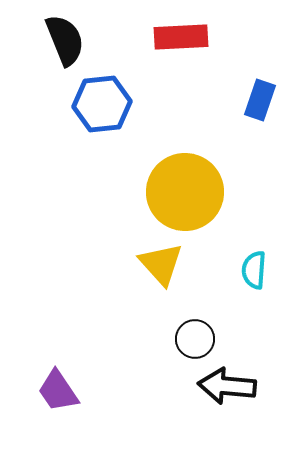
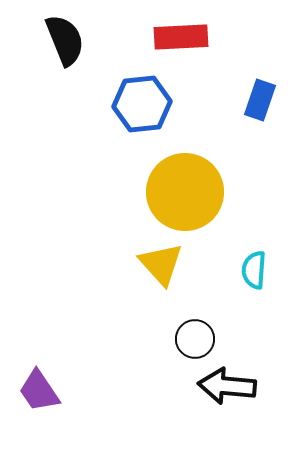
blue hexagon: moved 40 px right
purple trapezoid: moved 19 px left
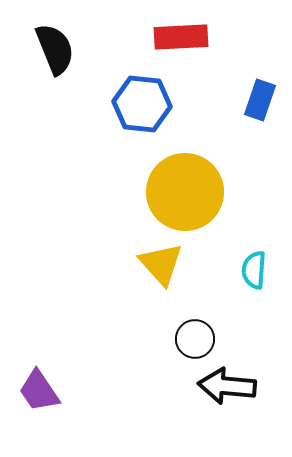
black semicircle: moved 10 px left, 9 px down
blue hexagon: rotated 12 degrees clockwise
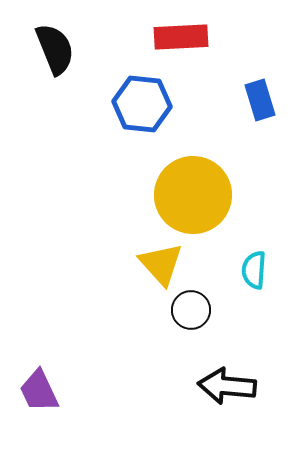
blue rectangle: rotated 36 degrees counterclockwise
yellow circle: moved 8 px right, 3 px down
black circle: moved 4 px left, 29 px up
purple trapezoid: rotated 9 degrees clockwise
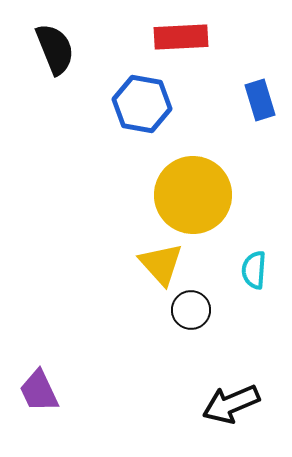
blue hexagon: rotated 4 degrees clockwise
black arrow: moved 4 px right, 18 px down; rotated 28 degrees counterclockwise
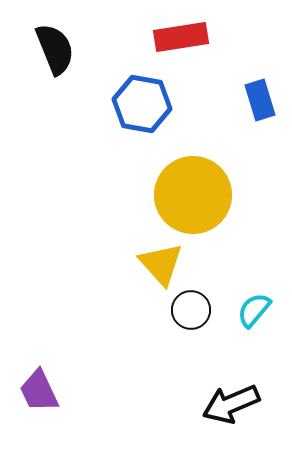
red rectangle: rotated 6 degrees counterclockwise
cyan semicircle: moved 40 px down; rotated 36 degrees clockwise
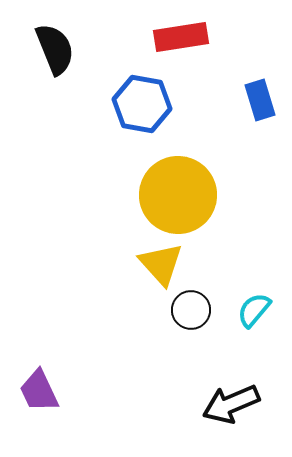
yellow circle: moved 15 px left
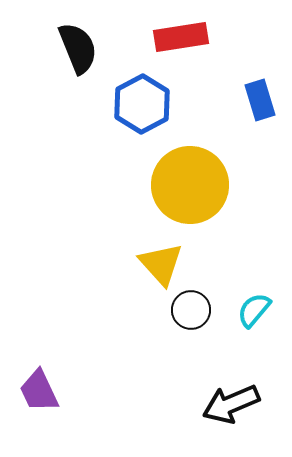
black semicircle: moved 23 px right, 1 px up
blue hexagon: rotated 22 degrees clockwise
yellow circle: moved 12 px right, 10 px up
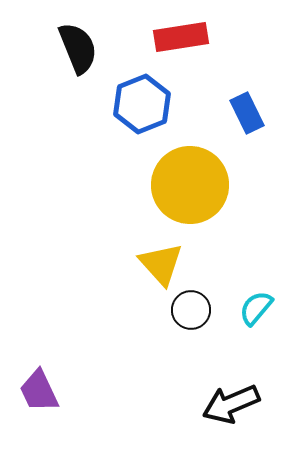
blue rectangle: moved 13 px left, 13 px down; rotated 9 degrees counterclockwise
blue hexagon: rotated 6 degrees clockwise
cyan semicircle: moved 2 px right, 2 px up
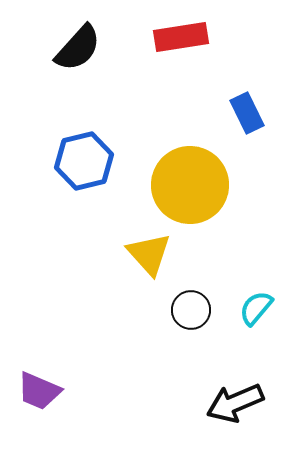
black semicircle: rotated 64 degrees clockwise
blue hexagon: moved 58 px left, 57 px down; rotated 8 degrees clockwise
yellow triangle: moved 12 px left, 10 px up
purple trapezoid: rotated 42 degrees counterclockwise
black arrow: moved 4 px right, 1 px up
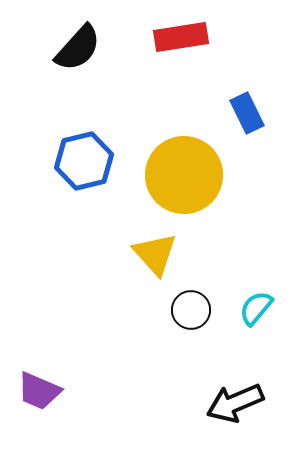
yellow circle: moved 6 px left, 10 px up
yellow triangle: moved 6 px right
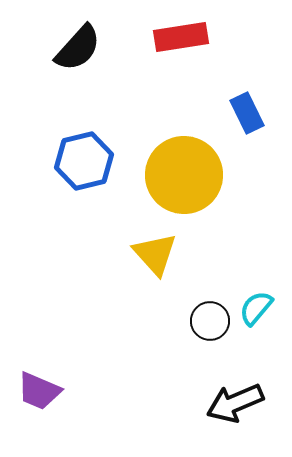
black circle: moved 19 px right, 11 px down
